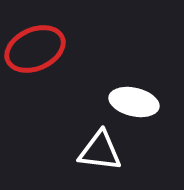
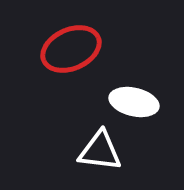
red ellipse: moved 36 px right
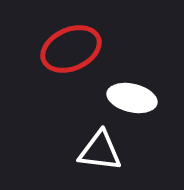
white ellipse: moved 2 px left, 4 px up
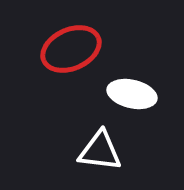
white ellipse: moved 4 px up
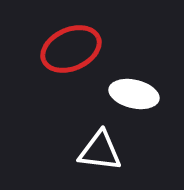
white ellipse: moved 2 px right
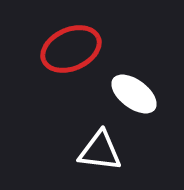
white ellipse: rotated 24 degrees clockwise
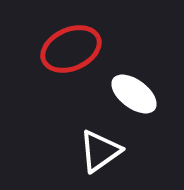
white triangle: rotated 42 degrees counterclockwise
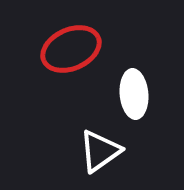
white ellipse: rotated 48 degrees clockwise
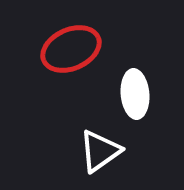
white ellipse: moved 1 px right
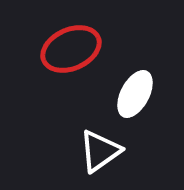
white ellipse: rotated 33 degrees clockwise
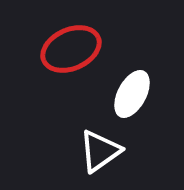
white ellipse: moved 3 px left
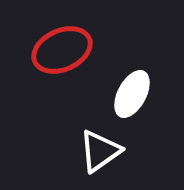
red ellipse: moved 9 px left, 1 px down
